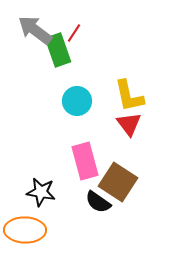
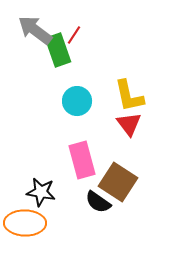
red line: moved 2 px down
pink rectangle: moved 3 px left, 1 px up
orange ellipse: moved 7 px up
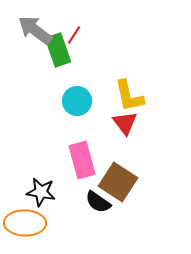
red triangle: moved 4 px left, 1 px up
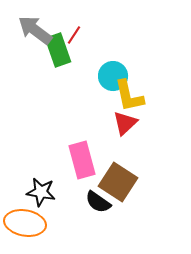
cyan circle: moved 36 px right, 25 px up
red triangle: rotated 24 degrees clockwise
orange ellipse: rotated 9 degrees clockwise
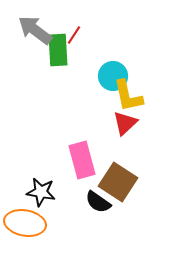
green rectangle: rotated 16 degrees clockwise
yellow L-shape: moved 1 px left
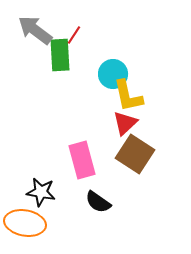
green rectangle: moved 2 px right, 5 px down
cyan circle: moved 2 px up
brown square: moved 17 px right, 28 px up
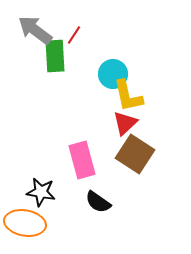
green rectangle: moved 5 px left, 1 px down
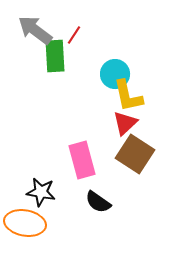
cyan circle: moved 2 px right
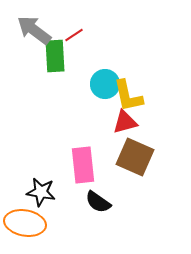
gray arrow: moved 1 px left
red line: rotated 24 degrees clockwise
cyan circle: moved 10 px left, 10 px down
red triangle: moved 1 px up; rotated 28 degrees clockwise
brown square: moved 3 px down; rotated 9 degrees counterclockwise
pink rectangle: moved 1 px right, 5 px down; rotated 9 degrees clockwise
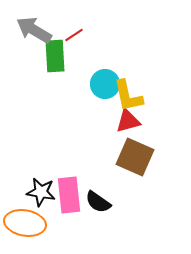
gray arrow: rotated 6 degrees counterclockwise
red triangle: moved 3 px right, 1 px up
pink rectangle: moved 14 px left, 30 px down
